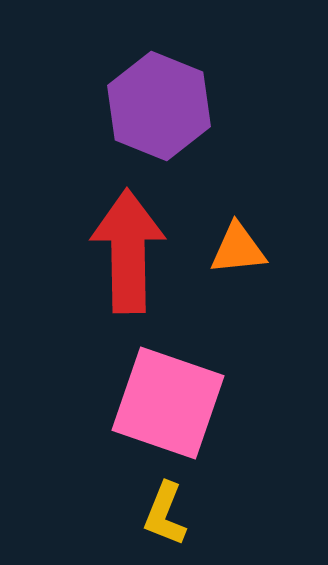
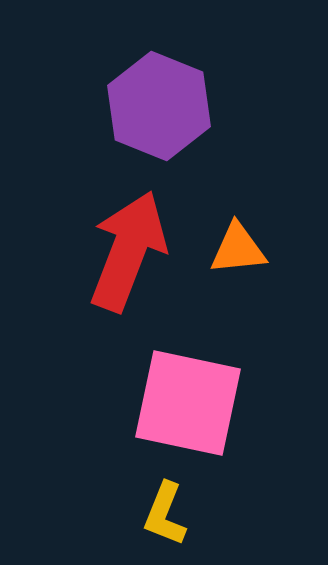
red arrow: rotated 22 degrees clockwise
pink square: moved 20 px right; rotated 7 degrees counterclockwise
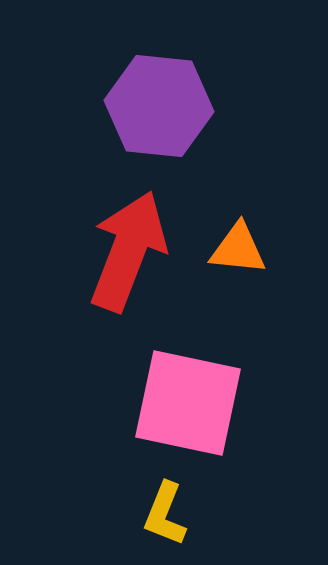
purple hexagon: rotated 16 degrees counterclockwise
orange triangle: rotated 12 degrees clockwise
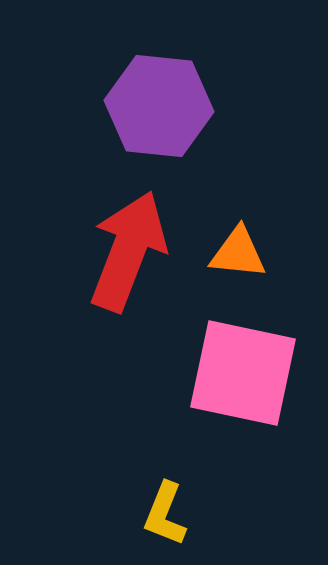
orange triangle: moved 4 px down
pink square: moved 55 px right, 30 px up
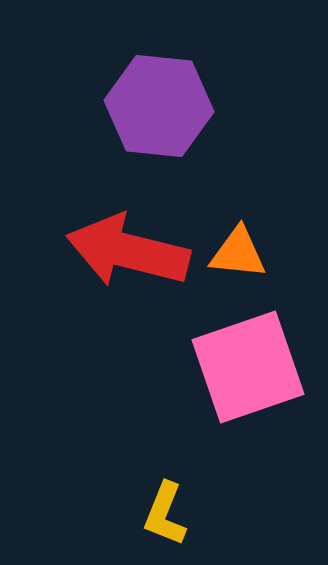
red arrow: rotated 97 degrees counterclockwise
pink square: moved 5 px right, 6 px up; rotated 31 degrees counterclockwise
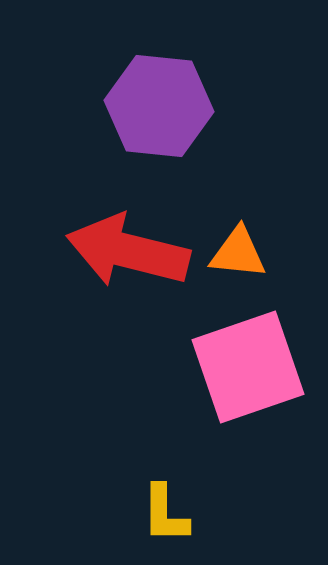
yellow L-shape: rotated 22 degrees counterclockwise
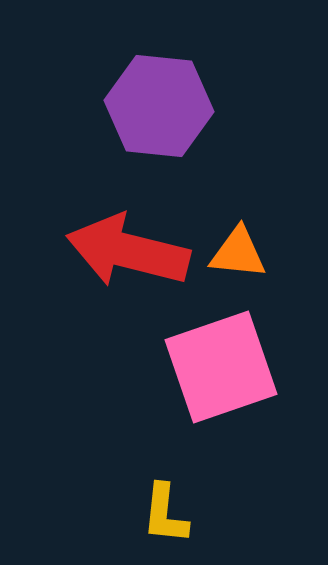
pink square: moved 27 px left
yellow L-shape: rotated 6 degrees clockwise
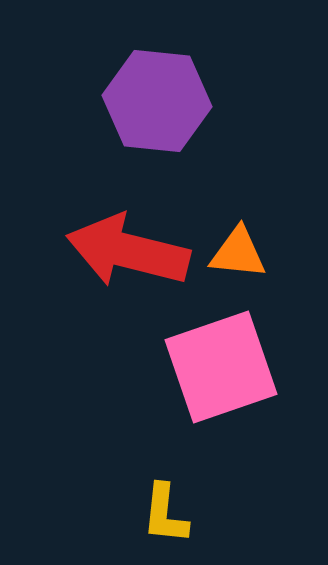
purple hexagon: moved 2 px left, 5 px up
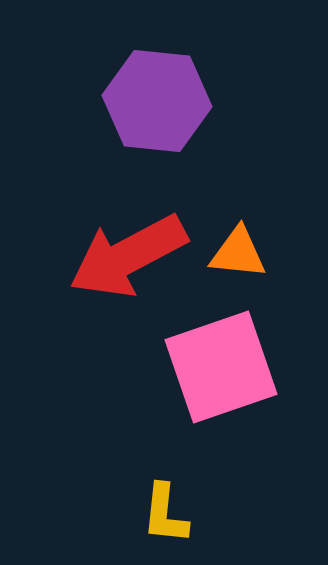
red arrow: moved 5 px down; rotated 42 degrees counterclockwise
